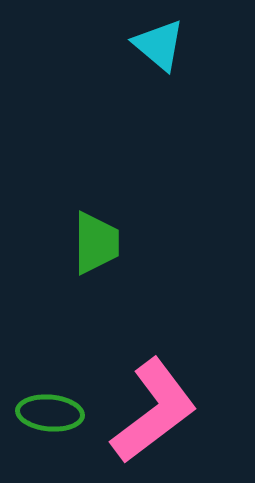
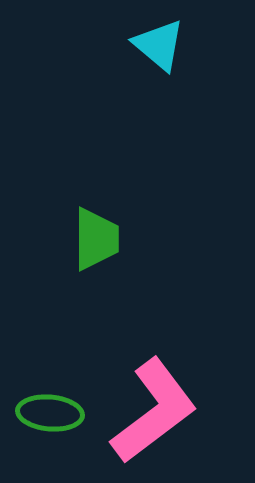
green trapezoid: moved 4 px up
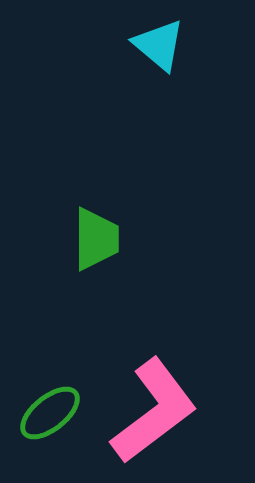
green ellipse: rotated 44 degrees counterclockwise
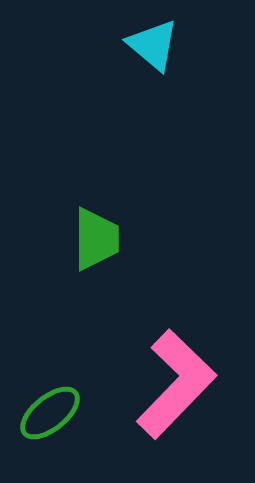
cyan triangle: moved 6 px left
pink L-shape: moved 22 px right, 27 px up; rotated 9 degrees counterclockwise
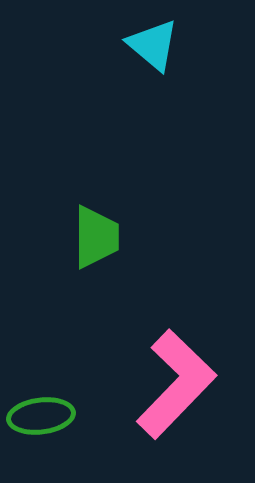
green trapezoid: moved 2 px up
green ellipse: moved 9 px left, 3 px down; rotated 32 degrees clockwise
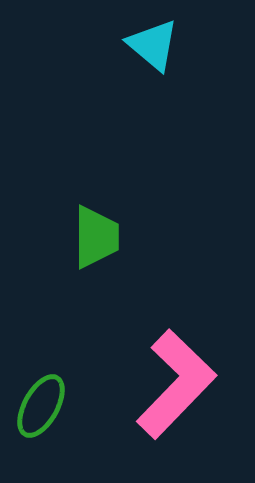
green ellipse: moved 10 px up; rotated 54 degrees counterclockwise
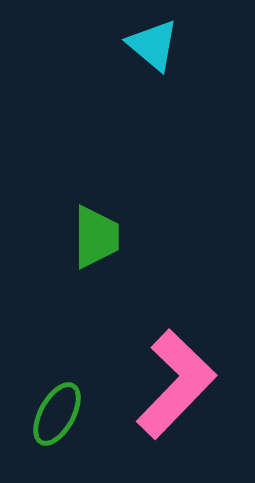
green ellipse: moved 16 px right, 8 px down
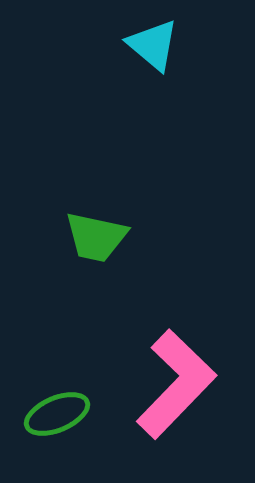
green trapezoid: rotated 102 degrees clockwise
green ellipse: rotated 38 degrees clockwise
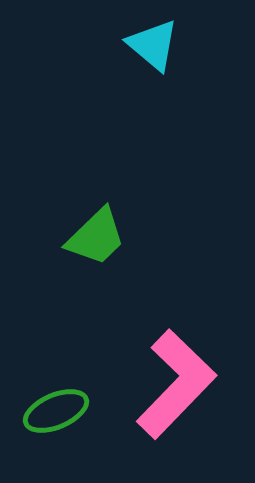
green trapezoid: rotated 56 degrees counterclockwise
green ellipse: moved 1 px left, 3 px up
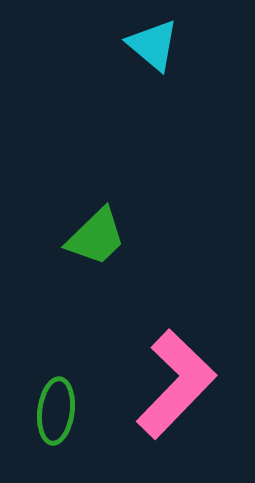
green ellipse: rotated 60 degrees counterclockwise
